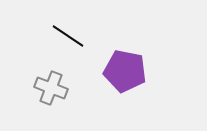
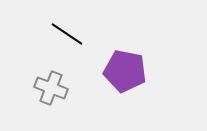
black line: moved 1 px left, 2 px up
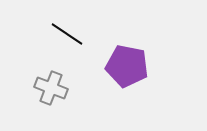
purple pentagon: moved 2 px right, 5 px up
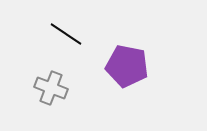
black line: moved 1 px left
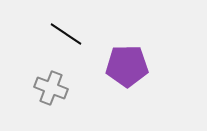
purple pentagon: rotated 12 degrees counterclockwise
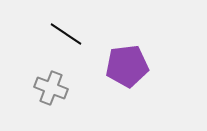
purple pentagon: rotated 6 degrees counterclockwise
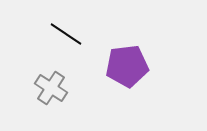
gray cross: rotated 12 degrees clockwise
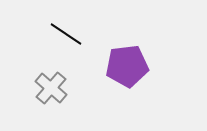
gray cross: rotated 8 degrees clockwise
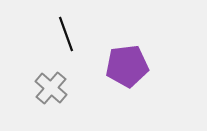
black line: rotated 36 degrees clockwise
